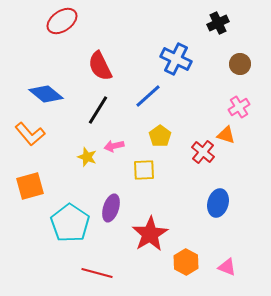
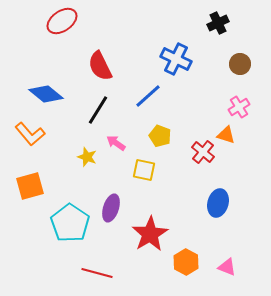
yellow pentagon: rotated 15 degrees counterclockwise
pink arrow: moved 2 px right, 3 px up; rotated 48 degrees clockwise
yellow square: rotated 15 degrees clockwise
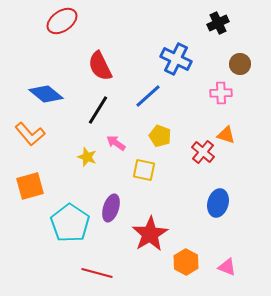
pink cross: moved 18 px left, 14 px up; rotated 30 degrees clockwise
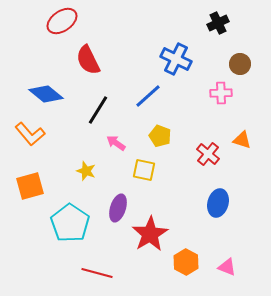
red semicircle: moved 12 px left, 6 px up
orange triangle: moved 16 px right, 5 px down
red cross: moved 5 px right, 2 px down
yellow star: moved 1 px left, 14 px down
purple ellipse: moved 7 px right
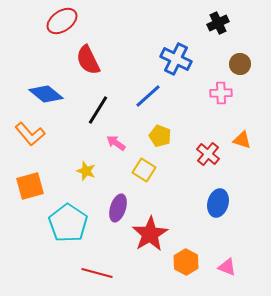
yellow square: rotated 20 degrees clockwise
cyan pentagon: moved 2 px left
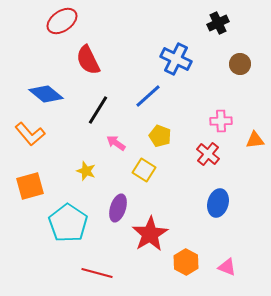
pink cross: moved 28 px down
orange triangle: moved 13 px right; rotated 24 degrees counterclockwise
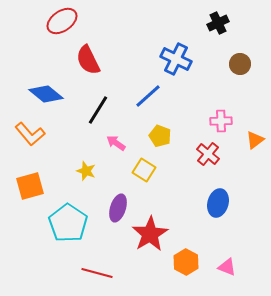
orange triangle: rotated 30 degrees counterclockwise
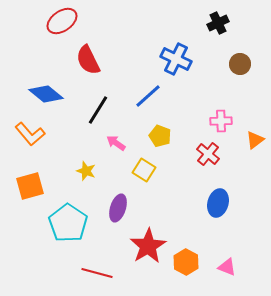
red star: moved 2 px left, 12 px down
